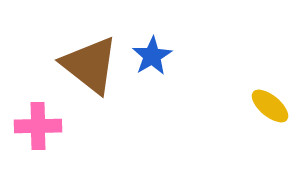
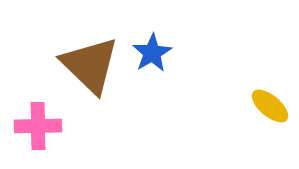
blue star: moved 3 px up
brown triangle: rotated 6 degrees clockwise
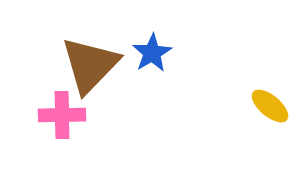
brown triangle: rotated 30 degrees clockwise
pink cross: moved 24 px right, 11 px up
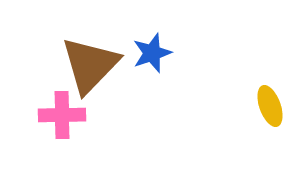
blue star: rotated 12 degrees clockwise
yellow ellipse: rotated 30 degrees clockwise
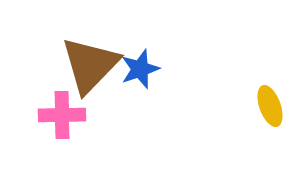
blue star: moved 12 px left, 16 px down
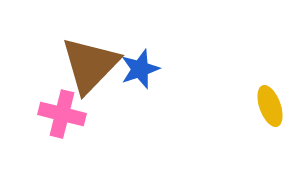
pink cross: moved 1 px up; rotated 15 degrees clockwise
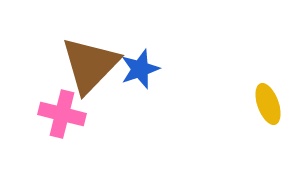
yellow ellipse: moved 2 px left, 2 px up
